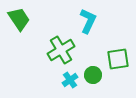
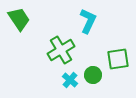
cyan cross: rotated 14 degrees counterclockwise
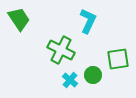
green cross: rotated 32 degrees counterclockwise
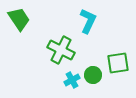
green square: moved 4 px down
cyan cross: moved 2 px right; rotated 21 degrees clockwise
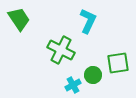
cyan cross: moved 1 px right, 5 px down
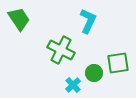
green circle: moved 1 px right, 2 px up
cyan cross: rotated 14 degrees counterclockwise
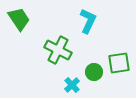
green cross: moved 3 px left
green square: moved 1 px right
green circle: moved 1 px up
cyan cross: moved 1 px left
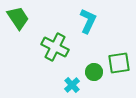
green trapezoid: moved 1 px left, 1 px up
green cross: moved 3 px left, 3 px up
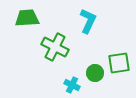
green trapezoid: moved 9 px right; rotated 60 degrees counterclockwise
green circle: moved 1 px right, 1 px down
cyan cross: rotated 21 degrees counterclockwise
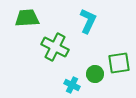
green circle: moved 1 px down
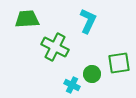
green trapezoid: moved 1 px down
green circle: moved 3 px left
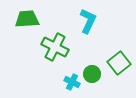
green square: rotated 30 degrees counterclockwise
cyan cross: moved 3 px up
